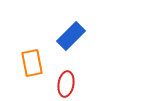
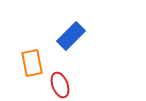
red ellipse: moved 6 px left, 1 px down; rotated 30 degrees counterclockwise
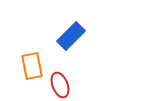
orange rectangle: moved 3 px down
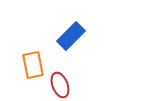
orange rectangle: moved 1 px right, 1 px up
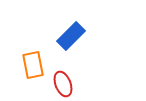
red ellipse: moved 3 px right, 1 px up
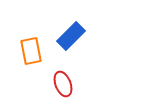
orange rectangle: moved 2 px left, 14 px up
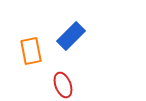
red ellipse: moved 1 px down
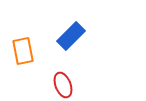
orange rectangle: moved 8 px left
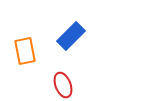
orange rectangle: moved 2 px right
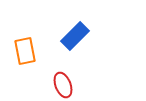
blue rectangle: moved 4 px right
